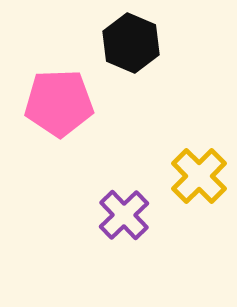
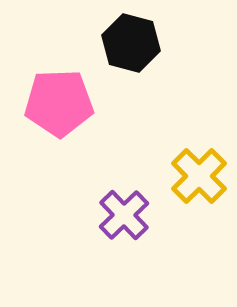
black hexagon: rotated 8 degrees counterclockwise
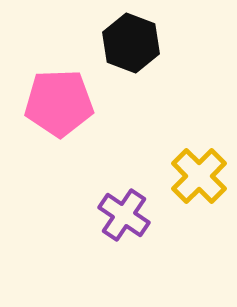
black hexagon: rotated 6 degrees clockwise
purple cross: rotated 12 degrees counterclockwise
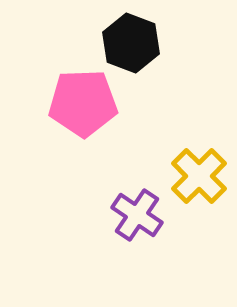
pink pentagon: moved 24 px right
purple cross: moved 13 px right
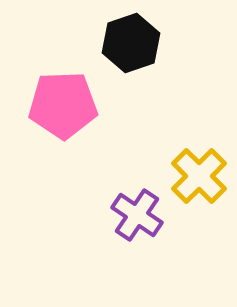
black hexagon: rotated 20 degrees clockwise
pink pentagon: moved 20 px left, 2 px down
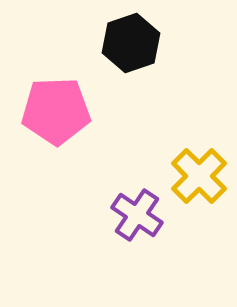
pink pentagon: moved 7 px left, 6 px down
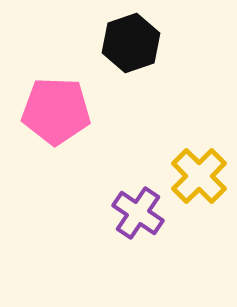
pink pentagon: rotated 4 degrees clockwise
purple cross: moved 1 px right, 2 px up
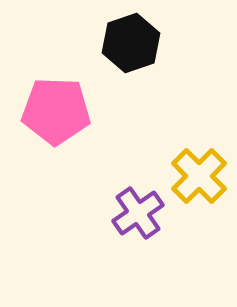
purple cross: rotated 21 degrees clockwise
